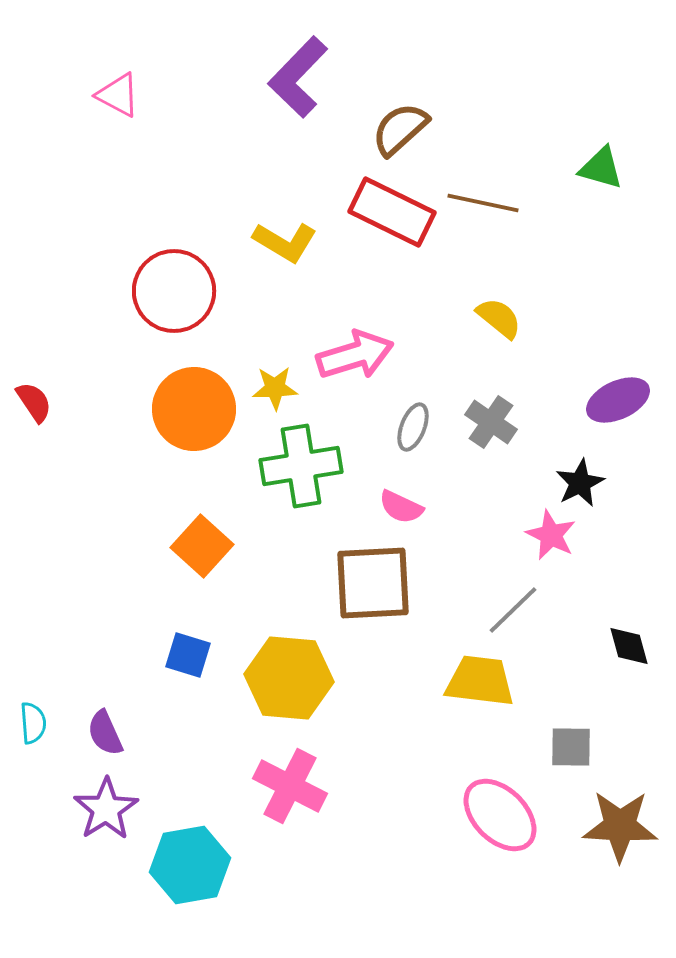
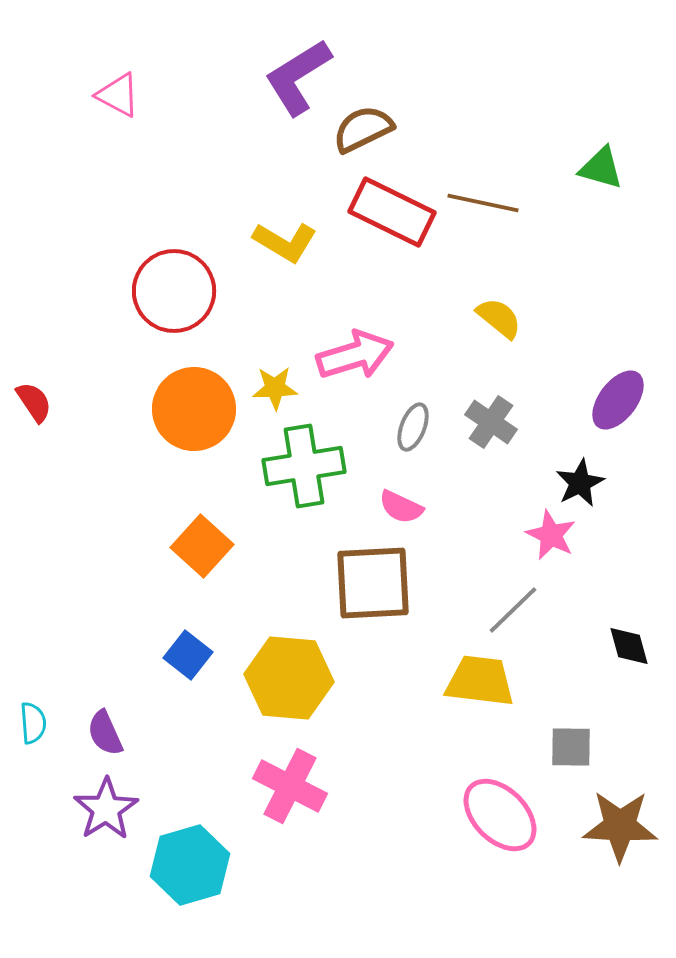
purple L-shape: rotated 14 degrees clockwise
brown semicircle: moved 37 px left; rotated 16 degrees clockwise
purple ellipse: rotated 28 degrees counterclockwise
green cross: moved 3 px right
blue square: rotated 21 degrees clockwise
cyan hexagon: rotated 6 degrees counterclockwise
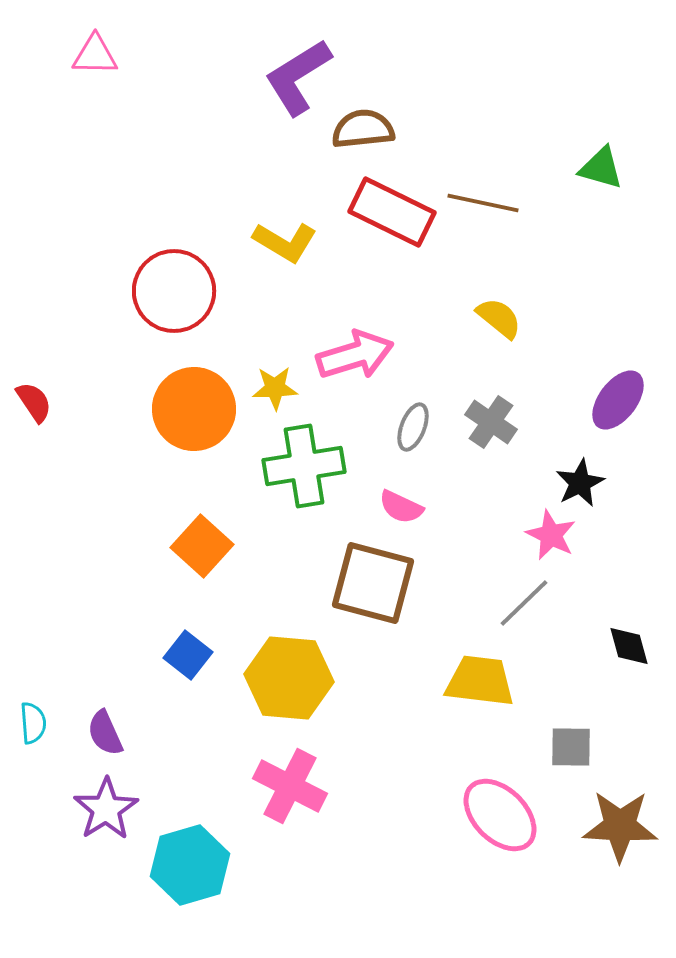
pink triangle: moved 23 px left, 40 px up; rotated 27 degrees counterclockwise
brown semicircle: rotated 20 degrees clockwise
brown square: rotated 18 degrees clockwise
gray line: moved 11 px right, 7 px up
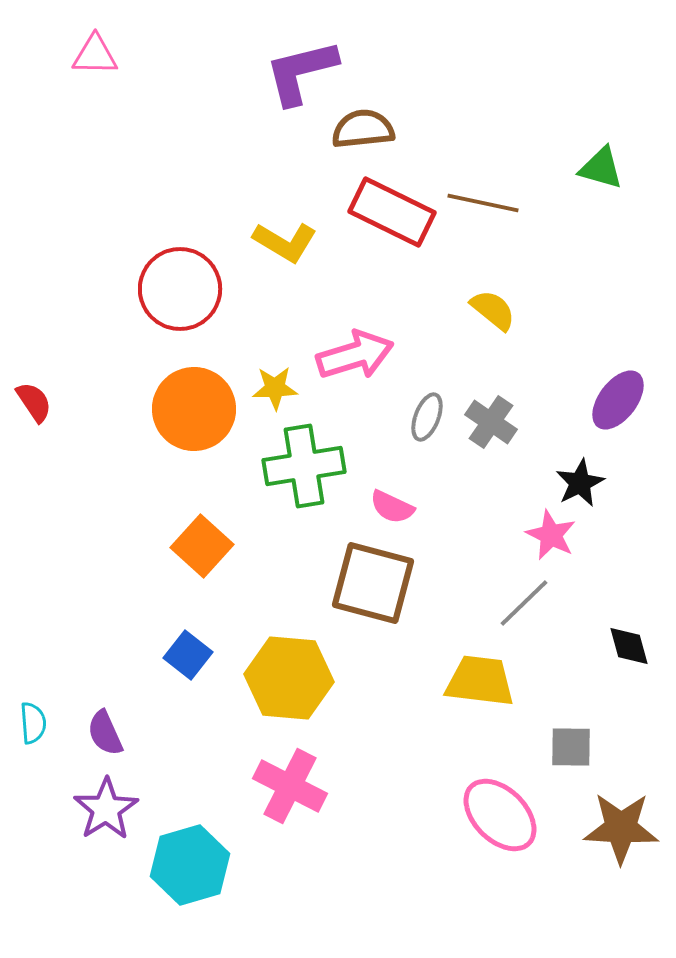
purple L-shape: moved 3 px right, 5 px up; rotated 18 degrees clockwise
red circle: moved 6 px right, 2 px up
yellow semicircle: moved 6 px left, 8 px up
gray ellipse: moved 14 px right, 10 px up
pink semicircle: moved 9 px left
brown star: moved 1 px right, 2 px down
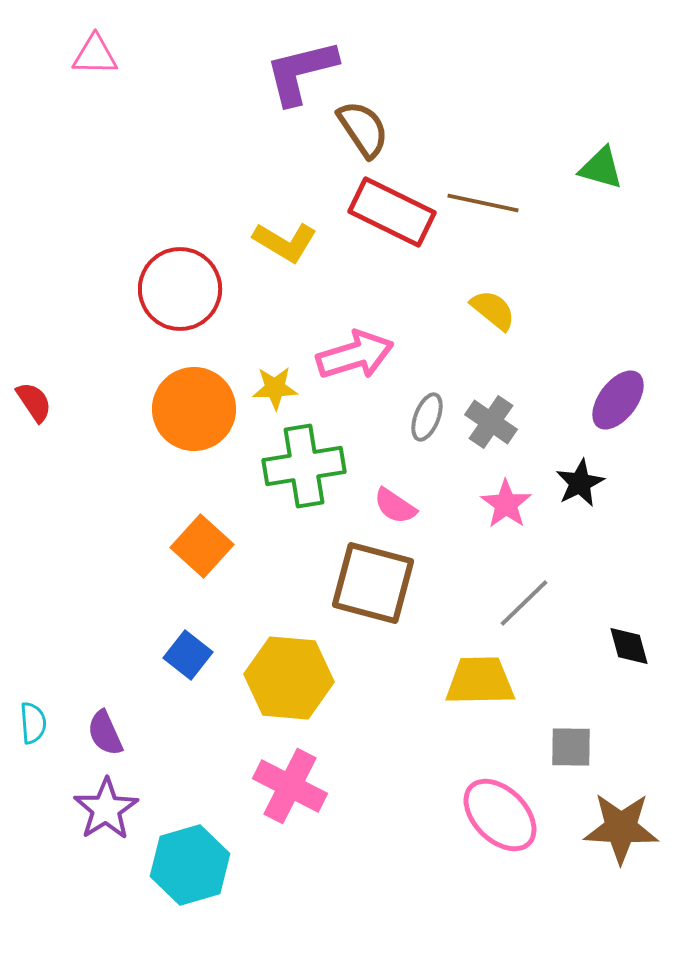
brown semicircle: rotated 62 degrees clockwise
pink semicircle: moved 3 px right, 1 px up; rotated 9 degrees clockwise
pink star: moved 45 px left, 31 px up; rotated 9 degrees clockwise
yellow trapezoid: rotated 8 degrees counterclockwise
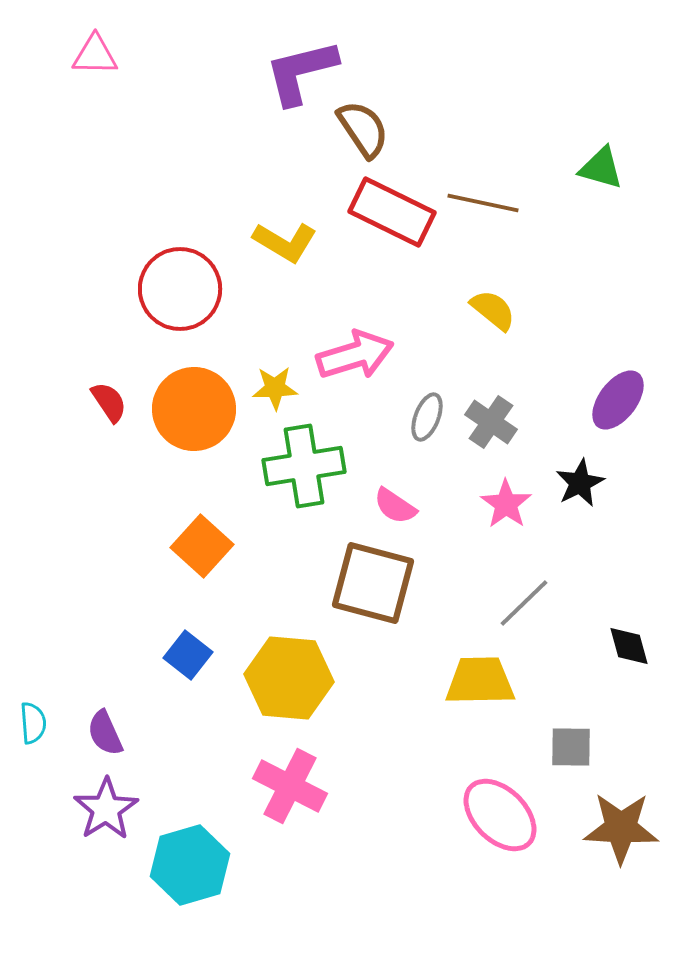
red semicircle: moved 75 px right
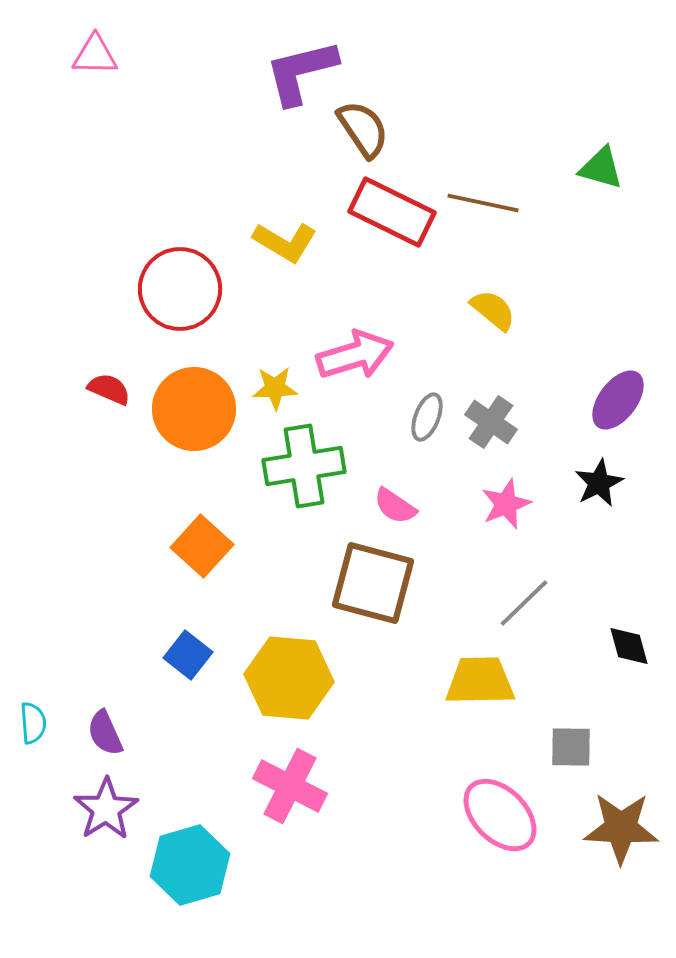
red semicircle: moved 13 px up; rotated 33 degrees counterclockwise
black star: moved 19 px right
pink star: rotated 15 degrees clockwise
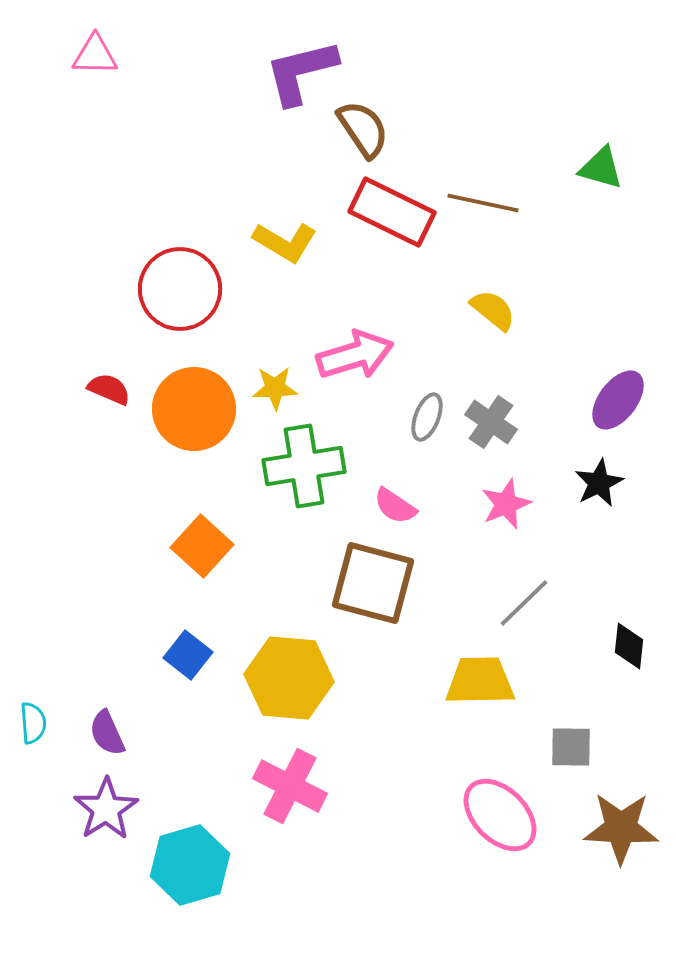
black diamond: rotated 21 degrees clockwise
purple semicircle: moved 2 px right
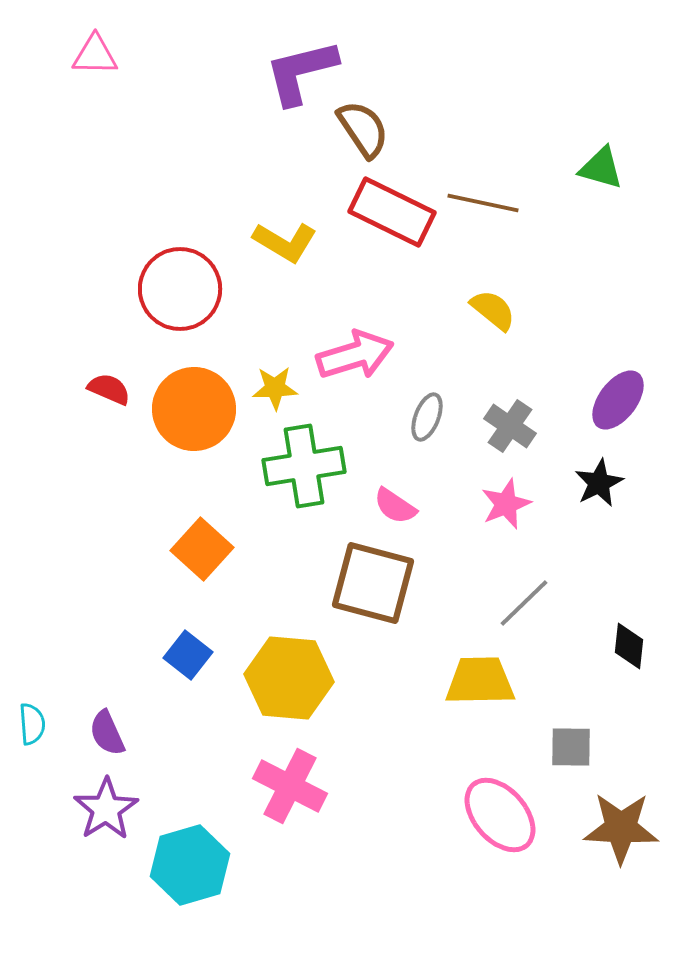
gray cross: moved 19 px right, 4 px down
orange square: moved 3 px down
cyan semicircle: moved 1 px left, 1 px down
pink ellipse: rotated 4 degrees clockwise
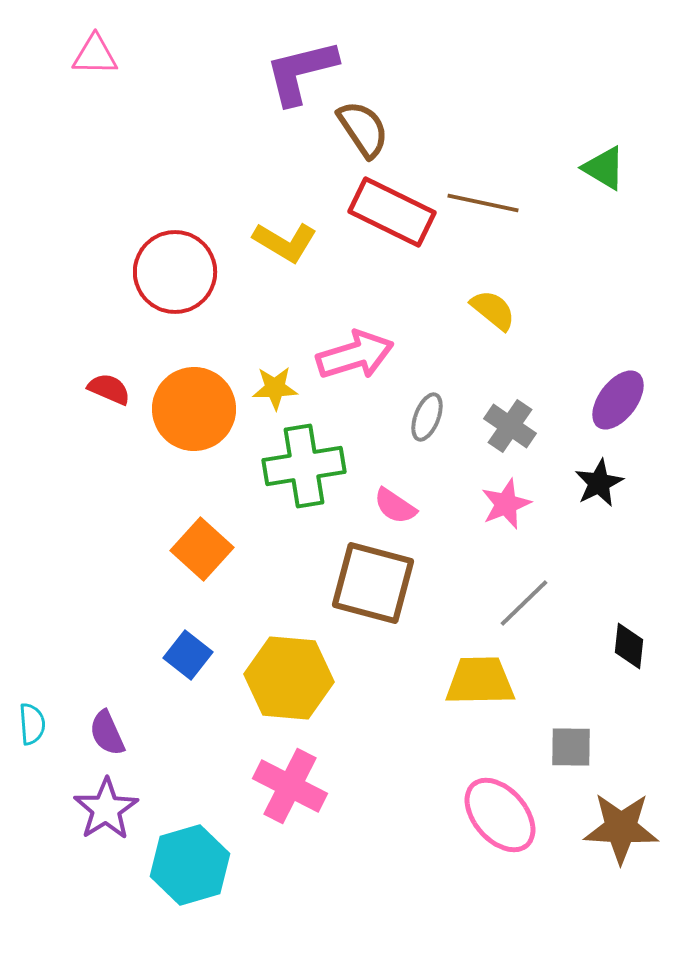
green triangle: moved 3 px right; rotated 15 degrees clockwise
red circle: moved 5 px left, 17 px up
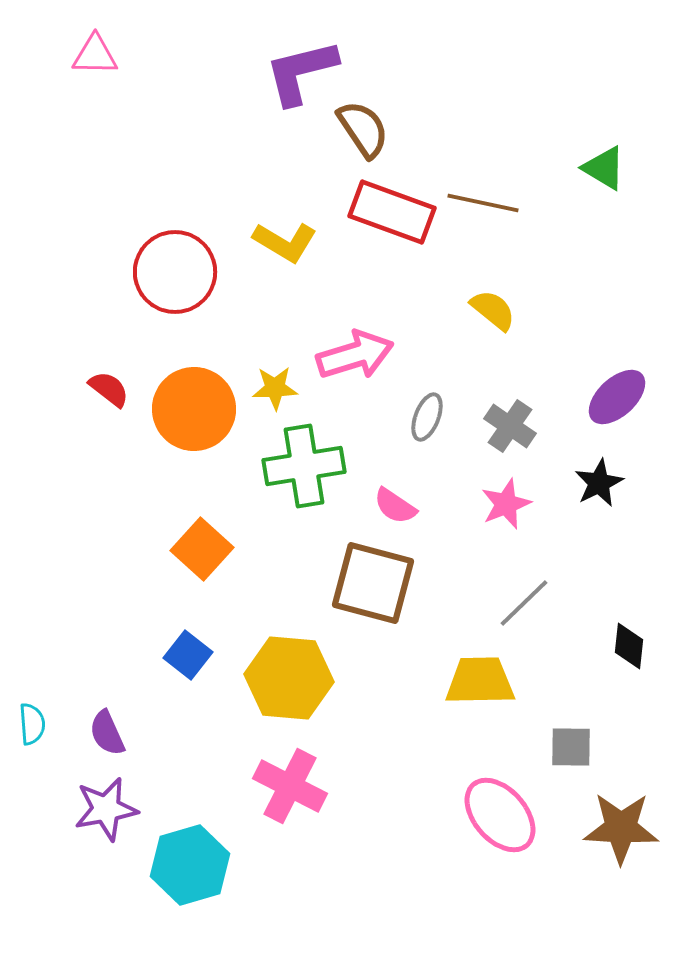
red rectangle: rotated 6 degrees counterclockwise
red semicircle: rotated 15 degrees clockwise
purple ellipse: moved 1 px left, 3 px up; rotated 10 degrees clockwise
purple star: rotated 22 degrees clockwise
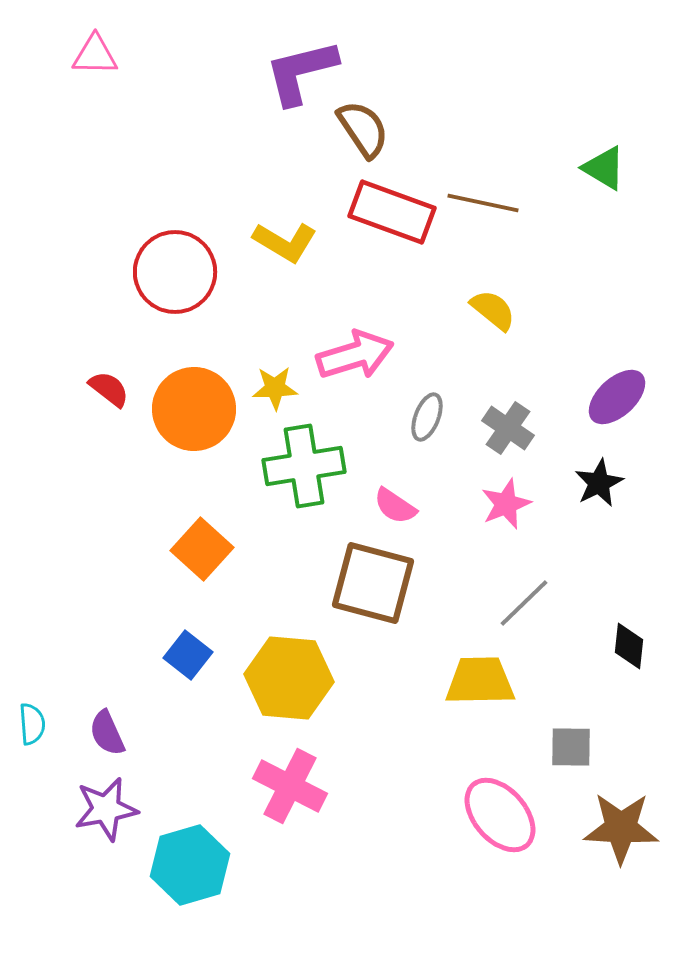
gray cross: moved 2 px left, 2 px down
